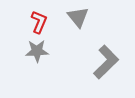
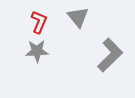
gray L-shape: moved 4 px right, 7 px up
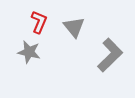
gray triangle: moved 4 px left, 10 px down
gray star: moved 8 px left, 1 px down; rotated 15 degrees clockwise
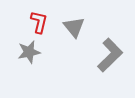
red L-shape: rotated 10 degrees counterclockwise
gray star: rotated 25 degrees counterclockwise
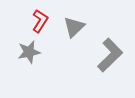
red L-shape: moved 1 px right, 1 px up; rotated 20 degrees clockwise
gray triangle: rotated 25 degrees clockwise
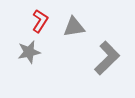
gray triangle: rotated 35 degrees clockwise
gray L-shape: moved 3 px left, 3 px down
